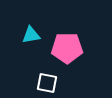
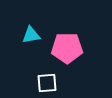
white square: rotated 15 degrees counterclockwise
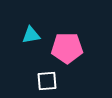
white square: moved 2 px up
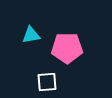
white square: moved 1 px down
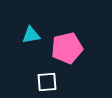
pink pentagon: rotated 12 degrees counterclockwise
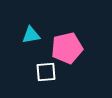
white square: moved 1 px left, 10 px up
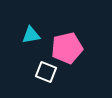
white square: rotated 25 degrees clockwise
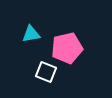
cyan triangle: moved 1 px up
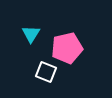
cyan triangle: rotated 48 degrees counterclockwise
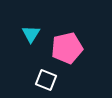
white square: moved 8 px down
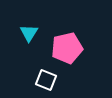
cyan triangle: moved 2 px left, 1 px up
